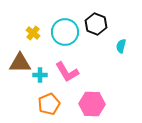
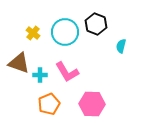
brown triangle: moved 1 px left; rotated 20 degrees clockwise
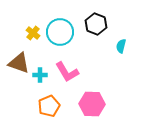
cyan circle: moved 5 px left
orange pentagon: moved 2 px down
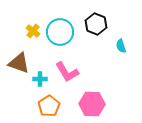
yellow cross: moved 2 px up
cyan semicircle: rotated 32 degrees counterclockwise
cyan cross: moved 4 px down
orange pentagon: rotated 10 degrees counterclockwise
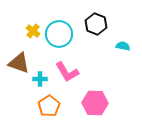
cyan circle: moved 1 px left, 2 px down
cyan semicircle: moved 2 px right; rotated 120 degrees clockwise
pink hexagon: moved 3 px right, 1 px up
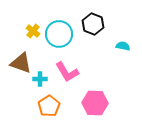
black hexagon: moved 3 px left
brown triangle: moved 2 px right
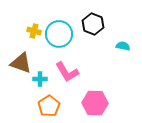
yellow cross: moved 1 px right; rotated 24 degrees counterclockwise
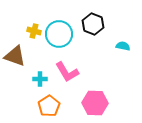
brown triangle: moved 6 px left, 7 px up
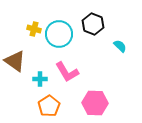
yellow cross: moved 2 px up
cyan semicircle: moved 3 px left; rotated 32 degrees clockwise
brown triangle: moved 5 px down; rotated 15 degrees clockwise
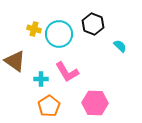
cyan cross: moved 1 px right
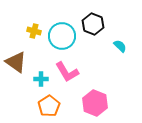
yellow cross: moved 2 px down
cyan circle: moved 3 px right, 2 px down
brown triangle: moved 1 px right, 1 px down
pink hexagon: rotated 20 degrees clockwise
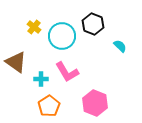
yellow cross: moved 4 px up; rotated 24 degrees clockwise
